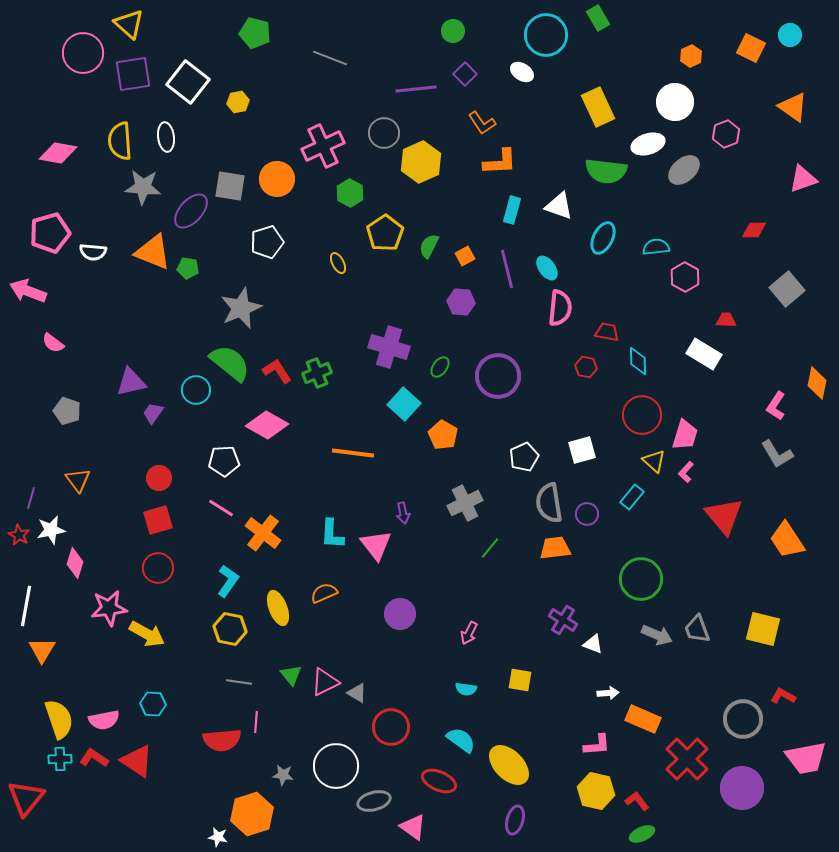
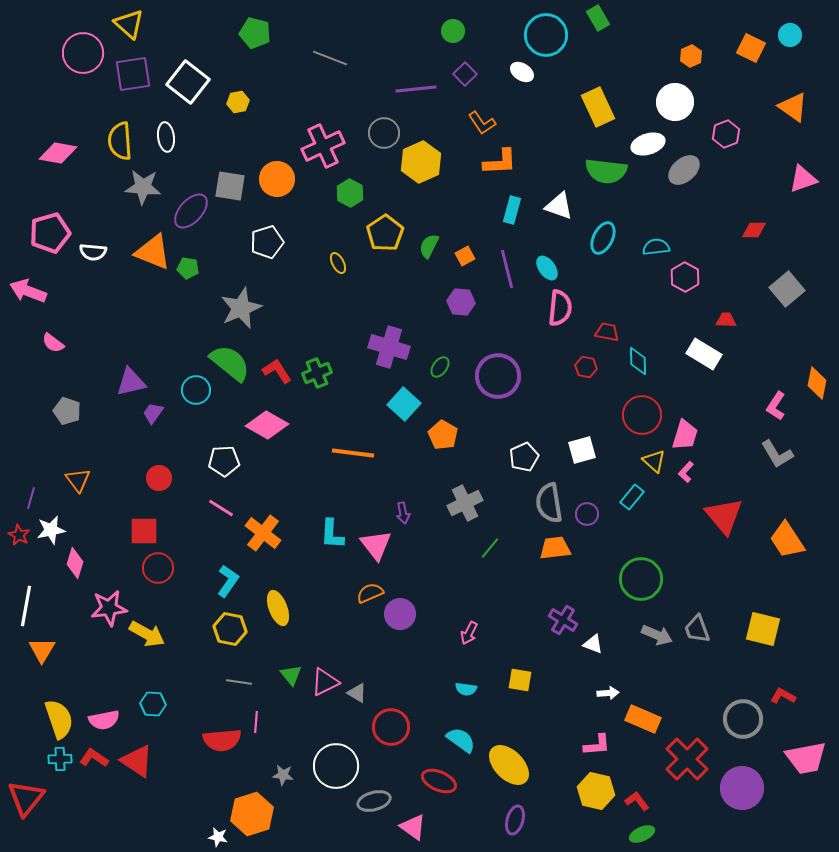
red square at (158, 520): moved 14 px left, 11 px down; rotated 16 degrees clockwise
orange semicircle at (324, 593): moved 46 px right
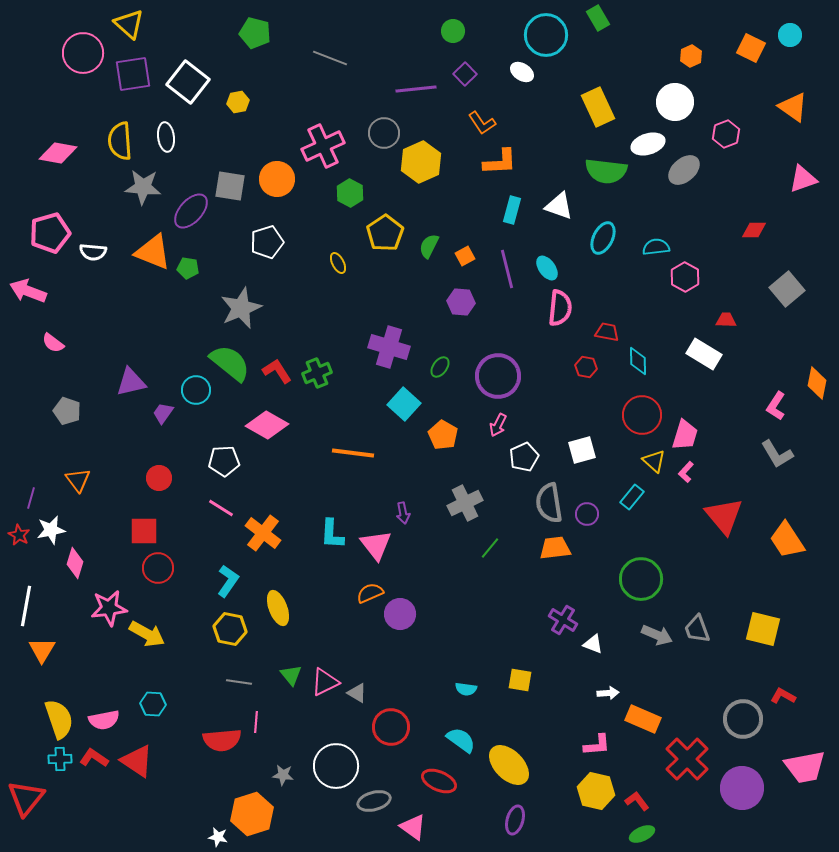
purple trapezoid at (153, 413): moved 10 px right
pink arrow at (469, 633): moved 29 px right, 208 px up
pink trapezoid at (806, 758): moved 1 px left, 9 px down
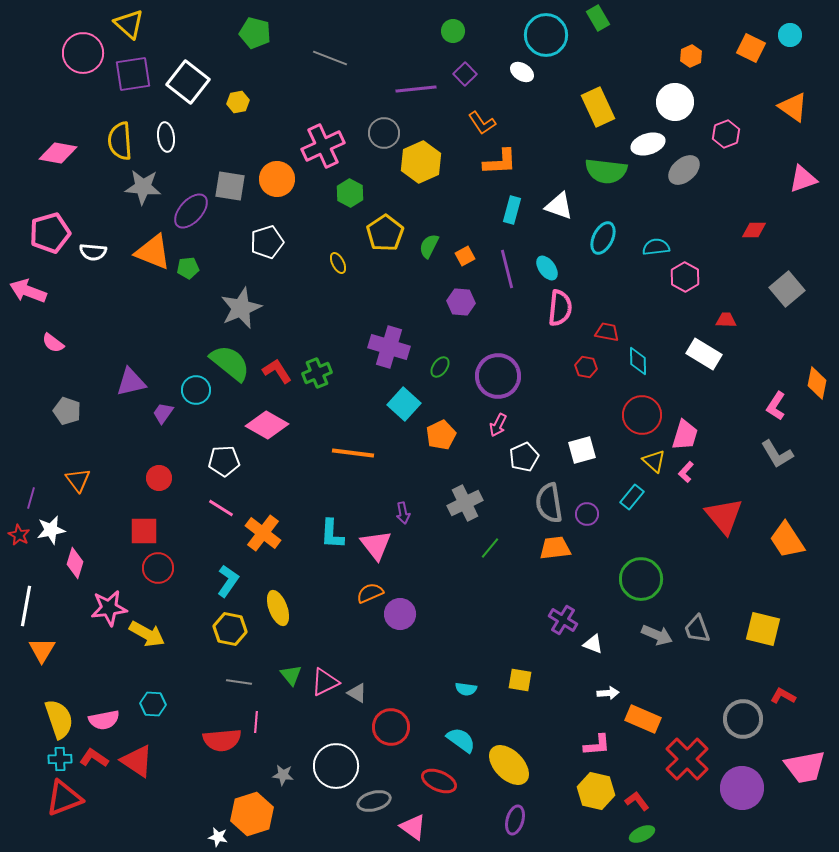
green pentagon at (188, 268): rotated 15 degrees counterclockwise
orange pentagon at (443, 435): moved 2 px left; rotated 16 degrees clockwise
red triangle at (26, 798): moved 38 px right; rotated 30 degrees clockwise
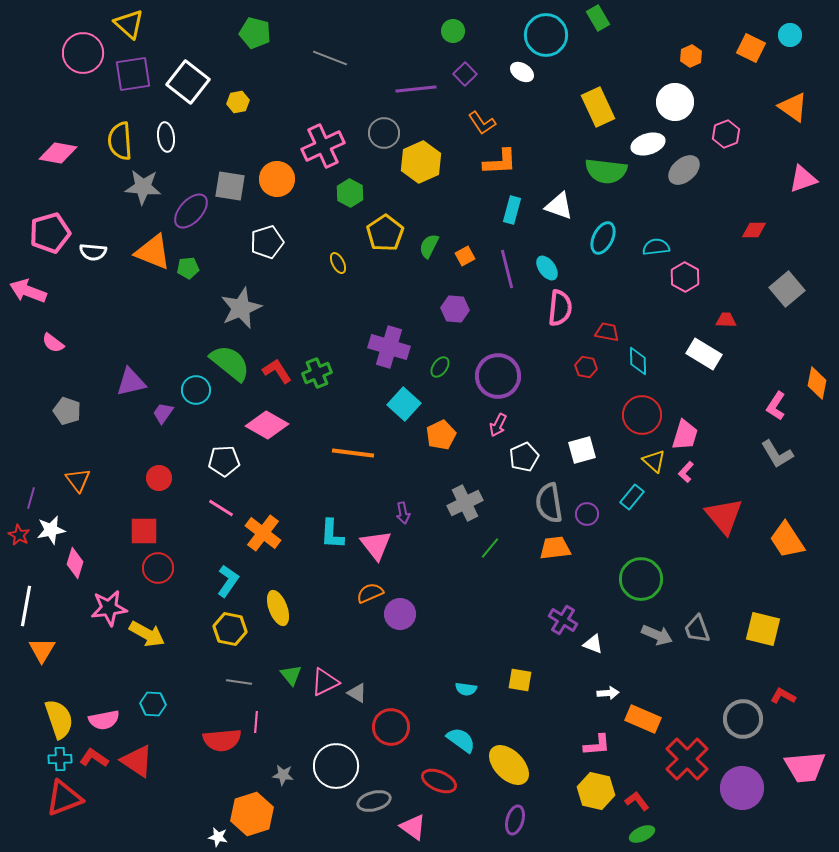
purple hexagon at (461, 302): moved 6 px left, 7 px down
pink trapezoid at (805, 767): rotated 6 degrees clockwise
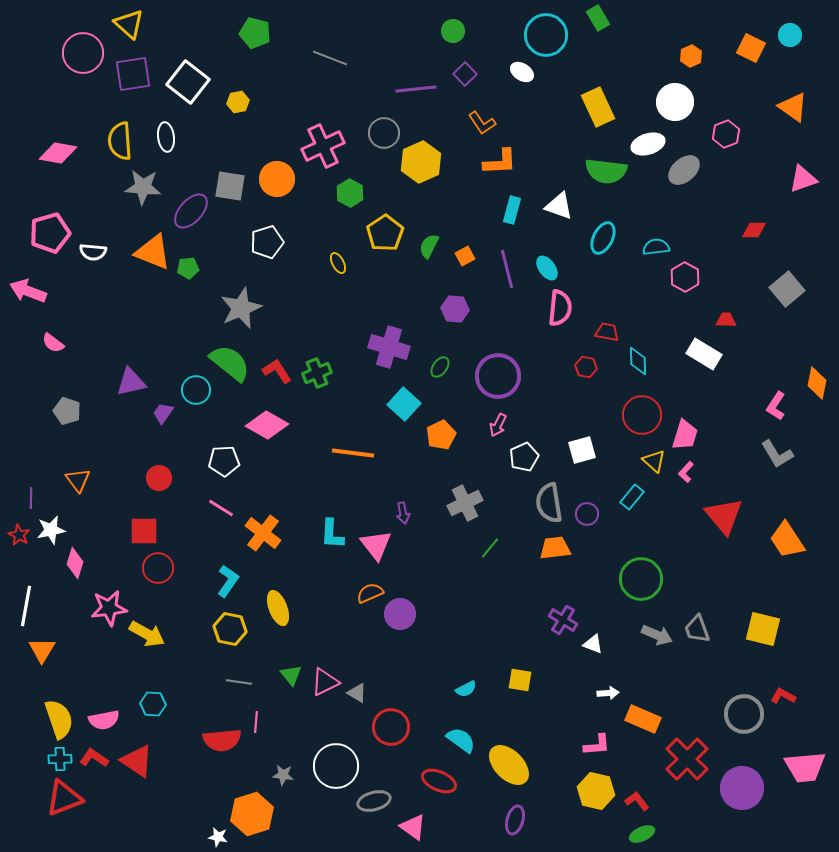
purple line at (31, 498): rotated 15 degrees counterclockwise
cyan semicircle at (466, 689): rotated 35 degrees counterclockwise
gray circle at (743, 719): moved 1 px right, 5 px up
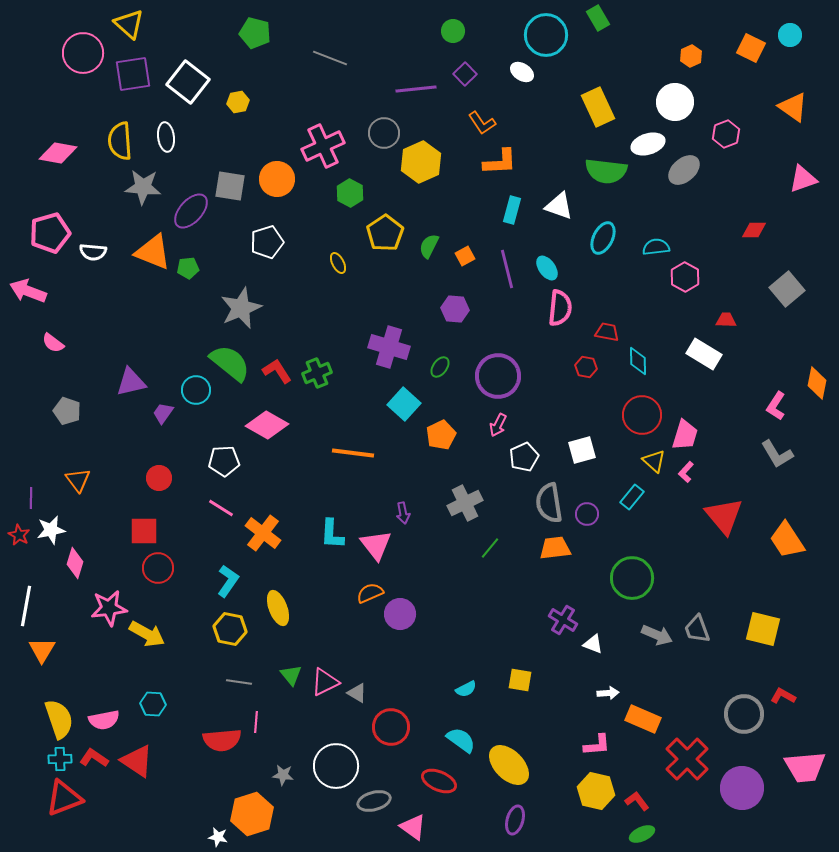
green circle at (641, 579): moved 9 px left, 1 px up
